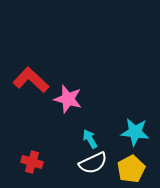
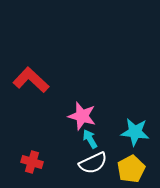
pink star: moved 14 px right, 17 px down
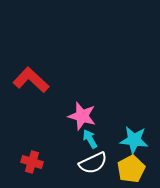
cyan star: moved 1 px left, 8 px down
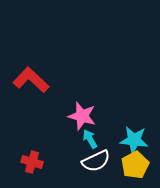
white semicircle: moved 3 px right, 2 px up
yellow pentagon: moved 4 px right, 4 px up
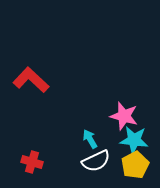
pink star: moved 42 px right
